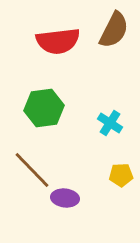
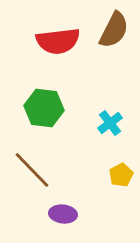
green hexagon: rotated 15 degrees clockwise
cyan cross: rotated 20 degrees clockwise
yellow pentagon: rotated 25 degrees counterclockwise
purple ellipse: moved 2 px left, 16 px down
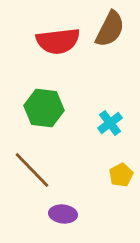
brown semicircle: moved 4 px left, 1 px up
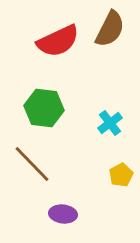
red semicircle: rotated 18 degrees counterclockwise
brown line: moved 6 px up
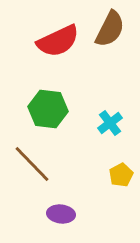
green hexagon: moved 4 px right, 1 px down
purple ellipse: moved 2 px left
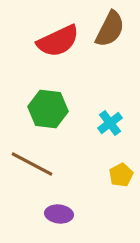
brown line: rotated 18 degrees counterclockwise
purple ellipse: moved 2 px left
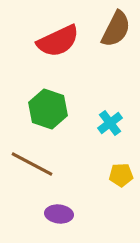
brown semicircle: moved 6 px right
green hexagon: rotated 12 degrees clockwise
yellow pentagon: rotated 25 degrees clockwise
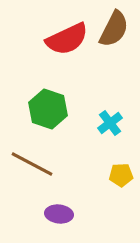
brown semicircle: moved 2 px left
red semicircle: moved 9 px right, 2 px up
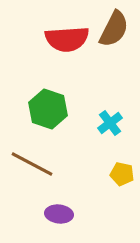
red semicircle: rotated 21 degrees clockwise
yellow pentagon: moved 1 px right, 1 px up; rotated 15 degrees clockwise
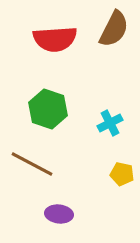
red semicircle: moved 12 px left
cyan cross: rotated 10 degrees clockwise
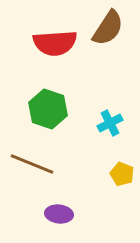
brown semicircle: moved 6 px left, 1 px up; rotated 6 degrees clockwise
red semicircle: moved 4 px down
brown line: rotated 6 degrees counterclockwise
yellow pentagon: rotated 10 degrees clockwise
